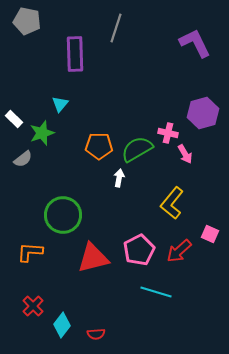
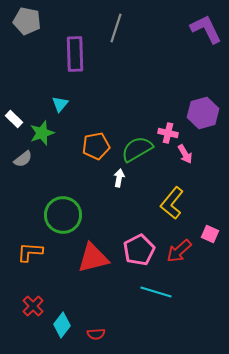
purple L-shape: moved 11 px right, 14 px up
orange pentagon: moved 3 px left; rotated 12 degrees counterclockwise
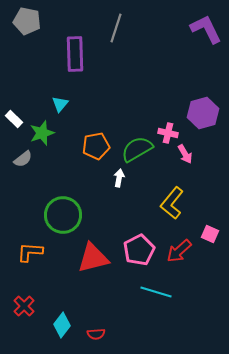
red cross: moved 9 px left
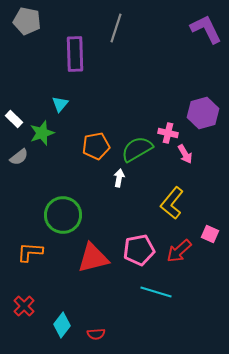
gray semicircle: moved 4 px left, 2 px up
pink pentagon: rotated 16 degrees clockwise
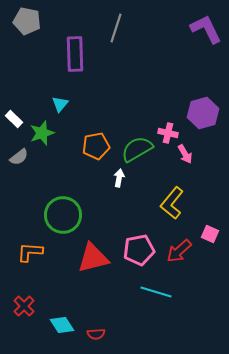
cyan diamond: rotated 70 degrees counterclockwise
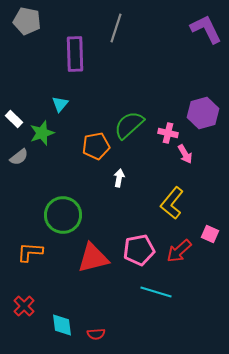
green semicircle: moved 8 px left, 24 px up; rotated 12 degrees counterclockwise
cyan diamond: rotated 25 degrees clockwise
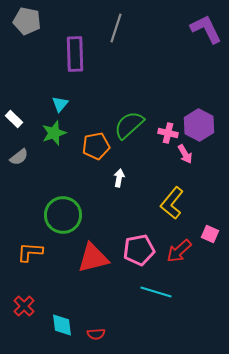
purple hexagon: moved 4 px left, 12 px down; rotated 16 degrees counterclockwise
green star: moved 12 px right
